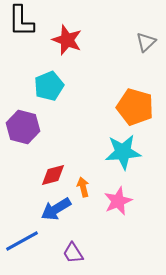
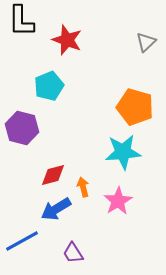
purple hexagon: moved 1 px left, 1 px down
pink star: rotated 8 degrees counterclockwise
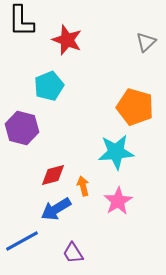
cyan star: moved 7 px left
orange arrow: moved 1 px up
